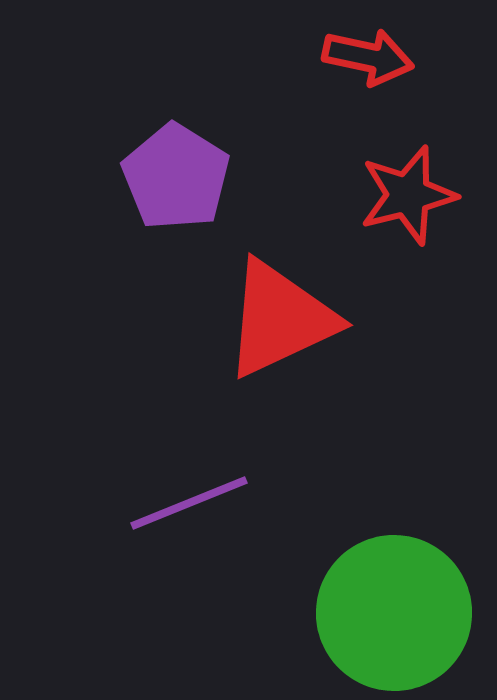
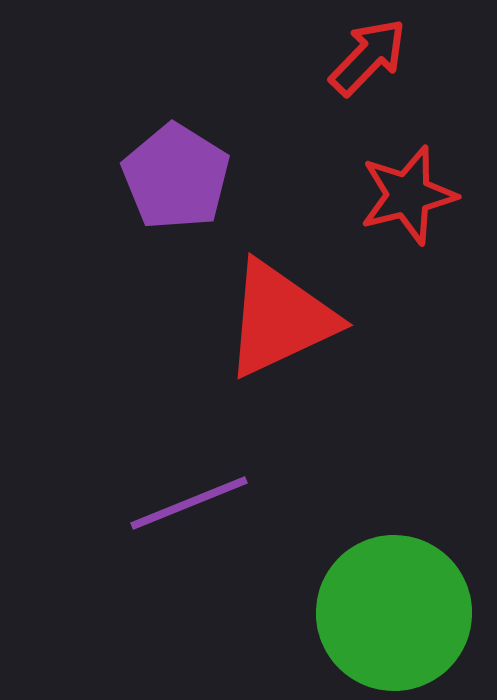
red arrow: rotated 58 degrees counterclockwise
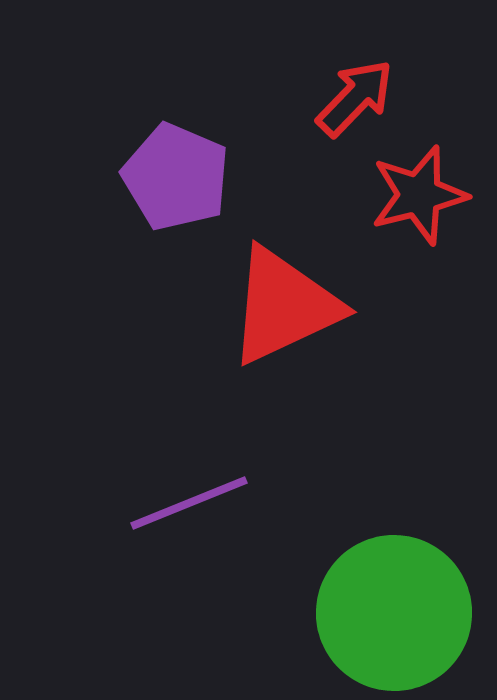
red arrow: moved 13 px left, 41 px down
purple pentagon: rotated 9 degrees counterclockwise
red star: moved 11 px right
red triangle: moved 4 px right, 13 px up
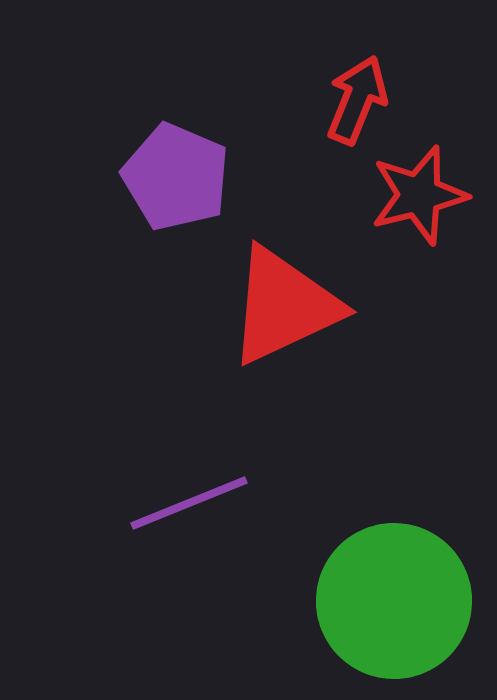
red arrow: moved 2 px right, 2 px down; rotated 22 degrees counterclockwise
green circle: moved 12 px up
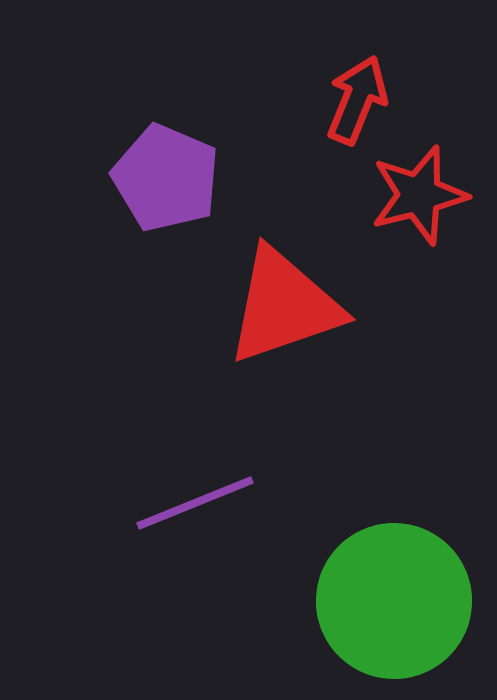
purple pentagon: moved 10 px left, 1 px down
red triangle: rotated 6 degrees clockwise
purple line: moved 6 px right
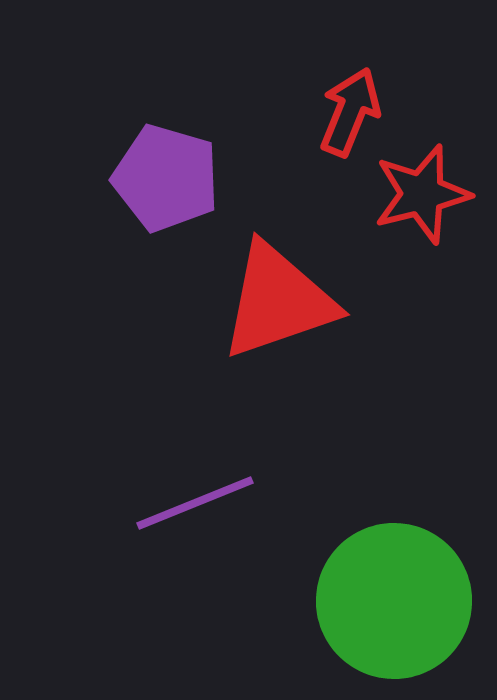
red arrow: moved 7 px left, 12 px down
purple pentagon: rotated 7 degrees counterclockwise
red star: moved 3 px right, 1 px up
red triangle: moved 6 px left, 5 px up
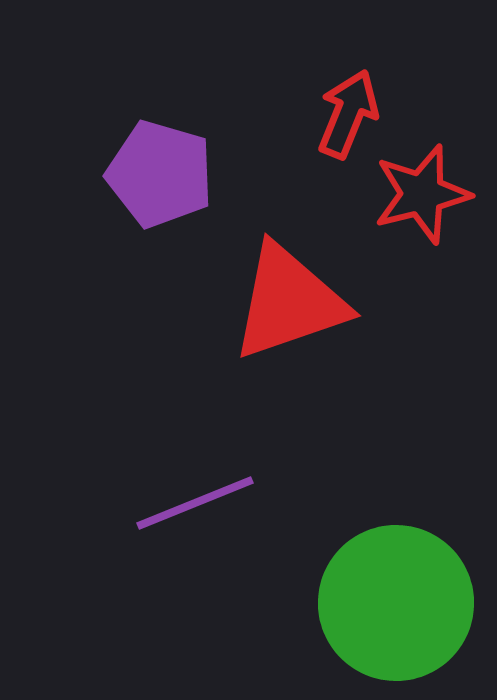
red arrow: moved 2 px left, 2 px down
purple pentagon: moved 6 px left, 4 px up
red triangle: moved 11 px right, 1 px down
green circle: moved 2 px right, 2 px down
